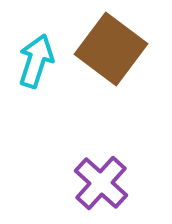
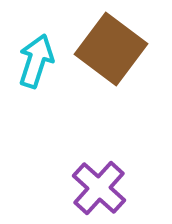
purple cross: moved 2 px left, 5 px down
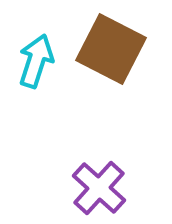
brown square: rotated 10 degrees counterclockwise
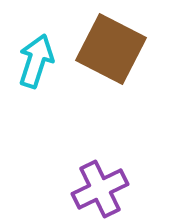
purple cross: moved 1 px right, 1 px down; rotated 22 degrees clockwise
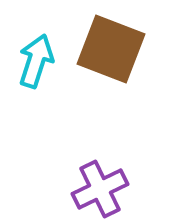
brown square: rotated 6 degrees counterclockwise
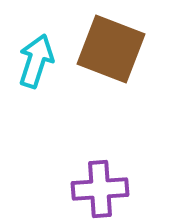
purple cross: rotated 22 degrees clockwise
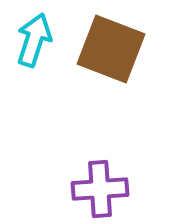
cyan arrow: moved 2 px left, 21 px up
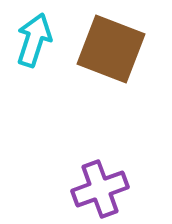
purple cross: rotated 16 degrees counterclockwise
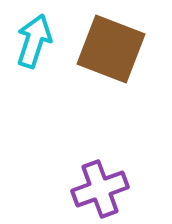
cyan arrow: moved 1 px down
